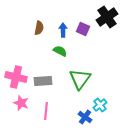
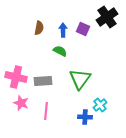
blue cross: rotated 32 degrees counterclockwise
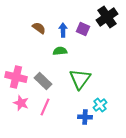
brown semicircle: rotated 64 degrees counterclockwise
green semicircle: rotated 32 degrees counterclockwise
gray rectangle: rotated 48 degrees clockwise
pink line: moved 1 px left, 4 px up; rotated 18 degrees clockwise
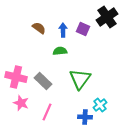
pink line: moved 2 px right, 5 px down
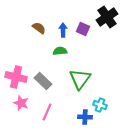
cyan cross: rotated 32 degrees counterclockwise
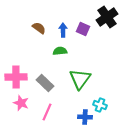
pink cross: rotated 15 degrees counterclockwise
gray rectangle: moved 2 px right, 2 px down
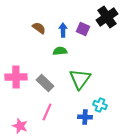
pink star: moved 1 px left, 23 px down
